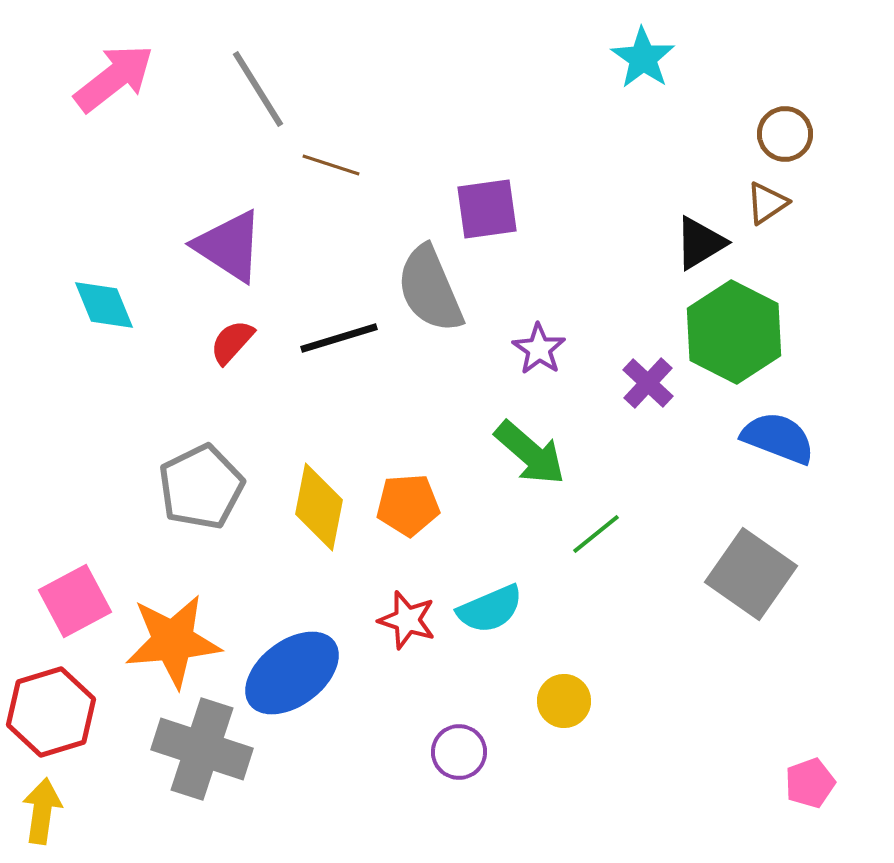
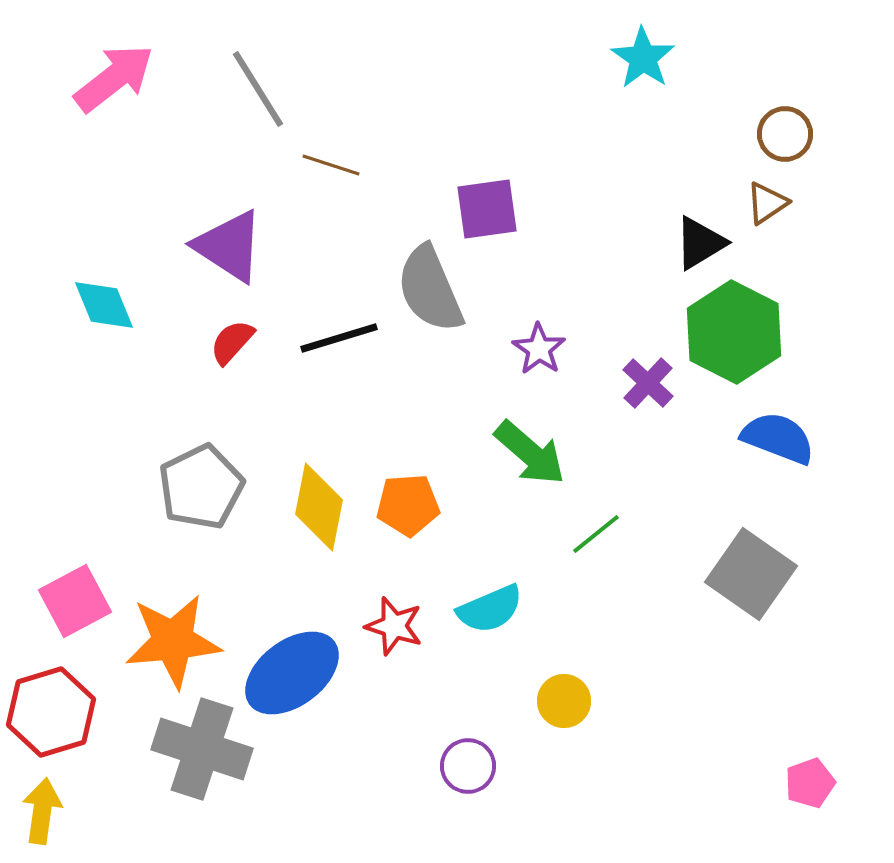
red star: moved 13 px left, 6 px down
purple circle: moved 9 px right, 14 px down
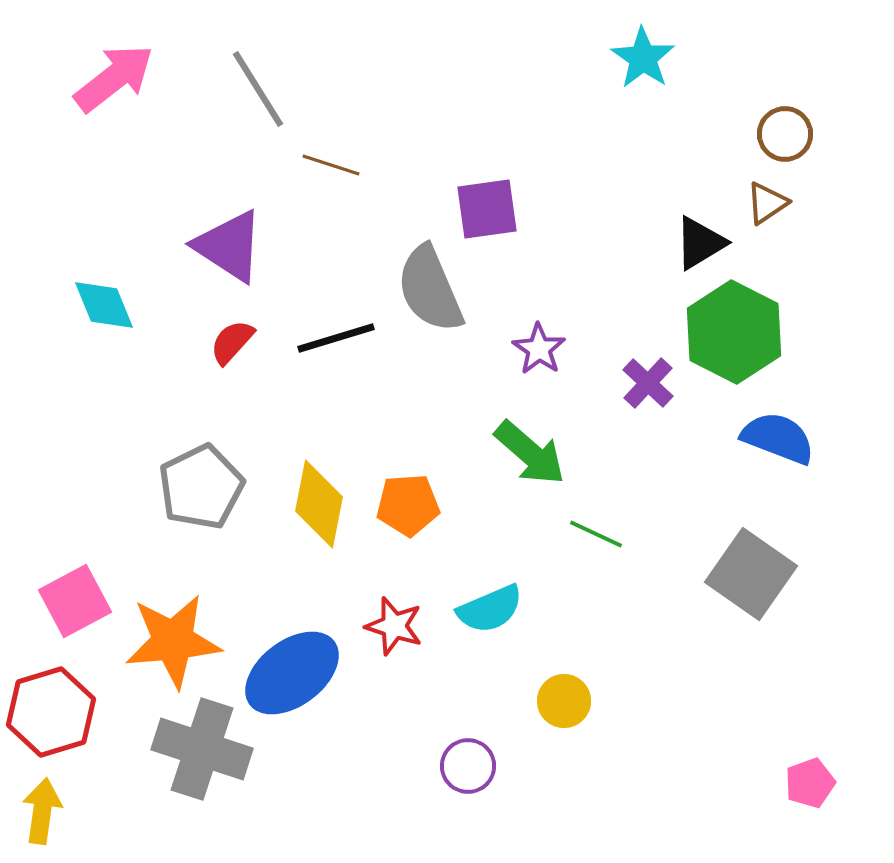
black line: moved 3 px left
yellow diamond: moved 3 px up
green line: rotated 64 degrees clockwise
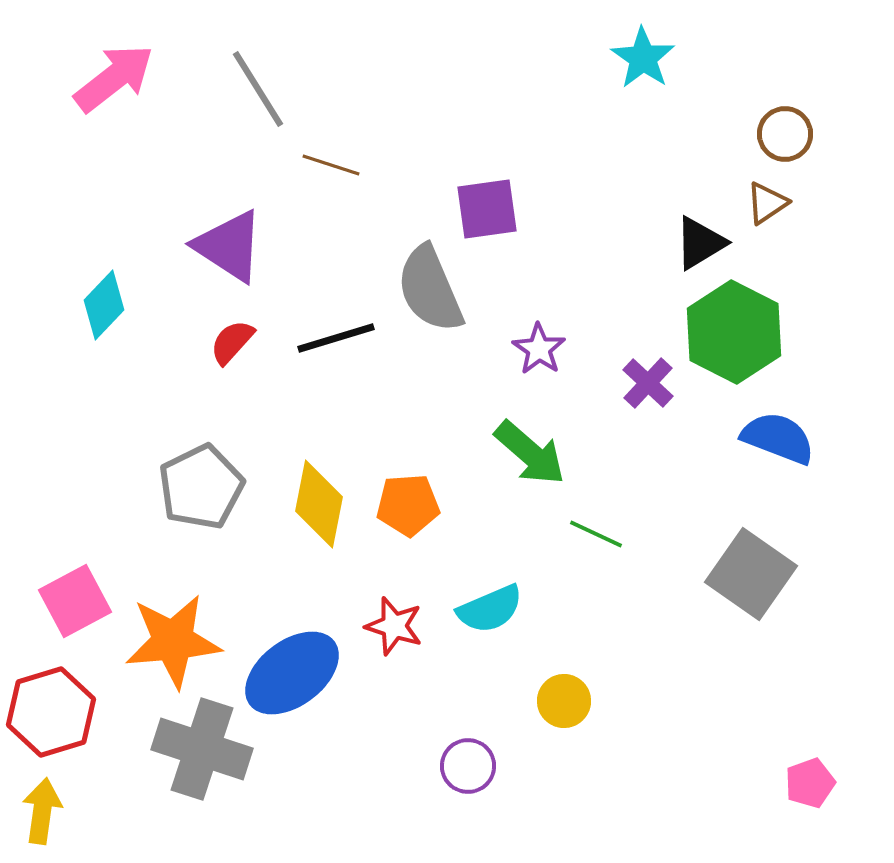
cyan diamond: rotated 66 degrees clockwise
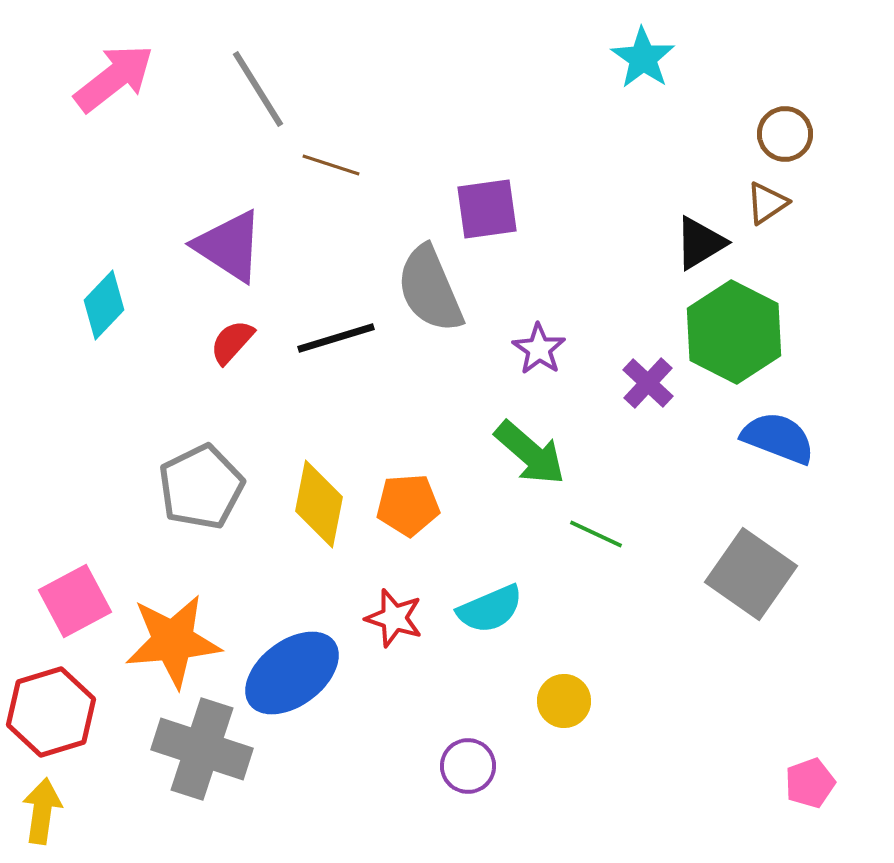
red star: moved 8 px up
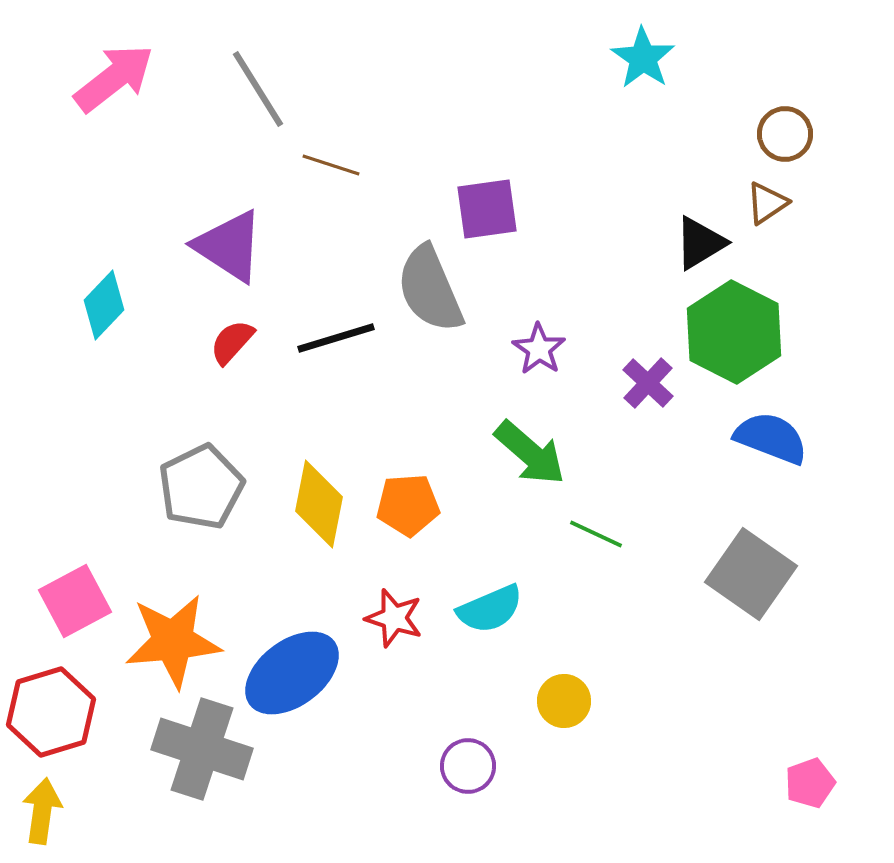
blue semicircle: moved 7 px left
